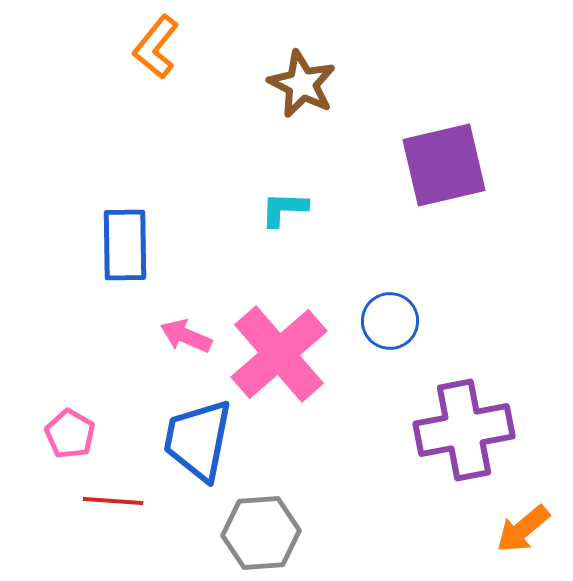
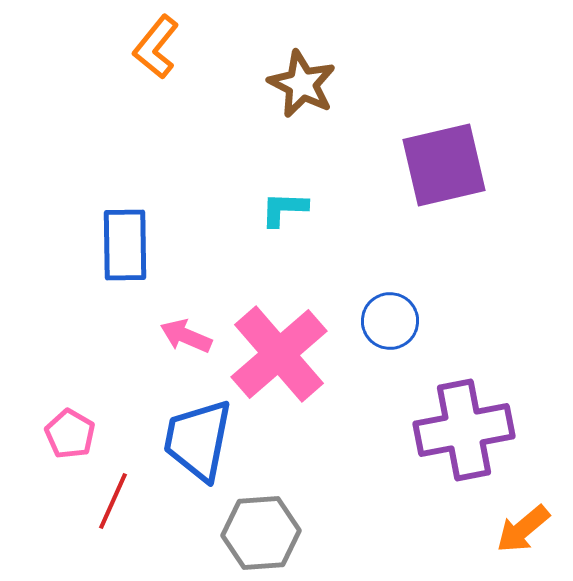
red line: rotated 70 degrees counterclockwise
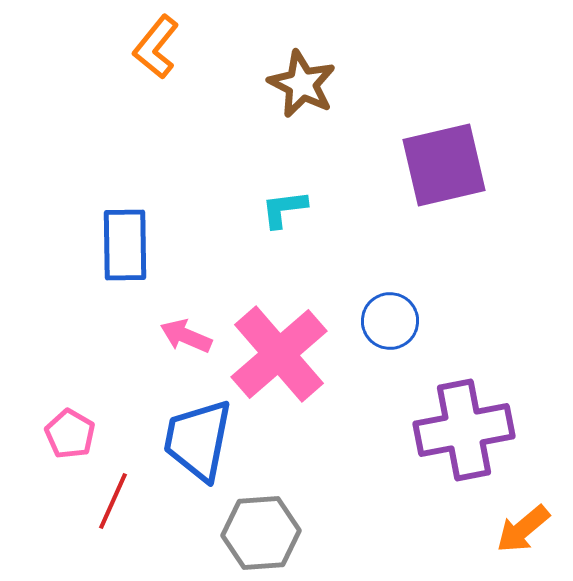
cyan L-shape: rotated 9 degrees counterclockwise
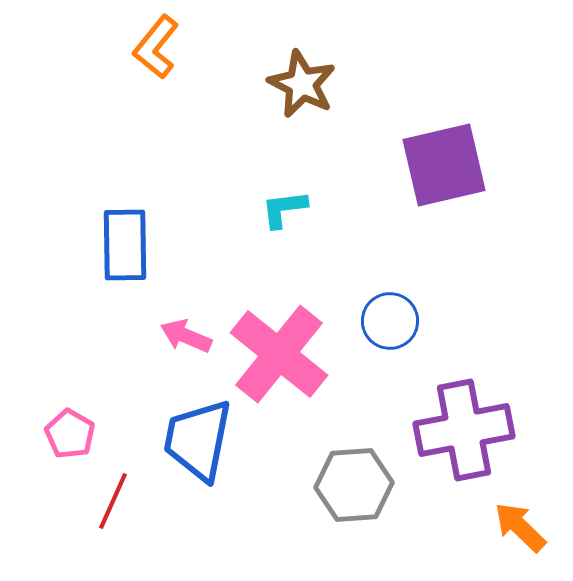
pink cross: rotated 10 degrees counterclockwise
orange arrow: moved 3 px left, 2 px up; rotated 84 degrees clockwise
gray hexagon: moved 93 px right, 48 px up
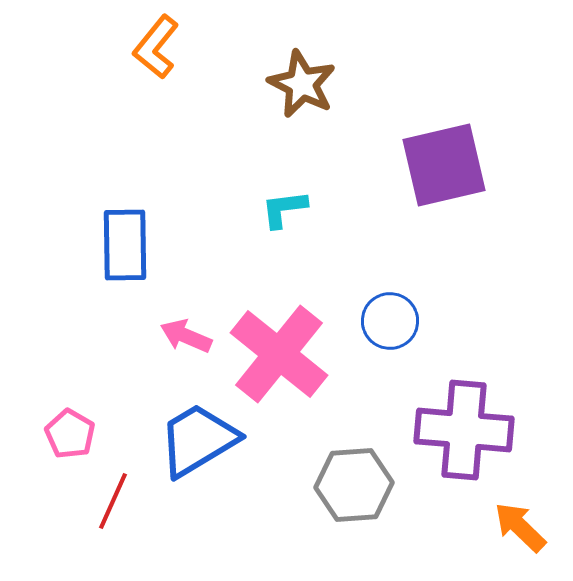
purple cross: rotated 16 degrees clockwise
blue trapezoid: rotated 48 degrees clockwise
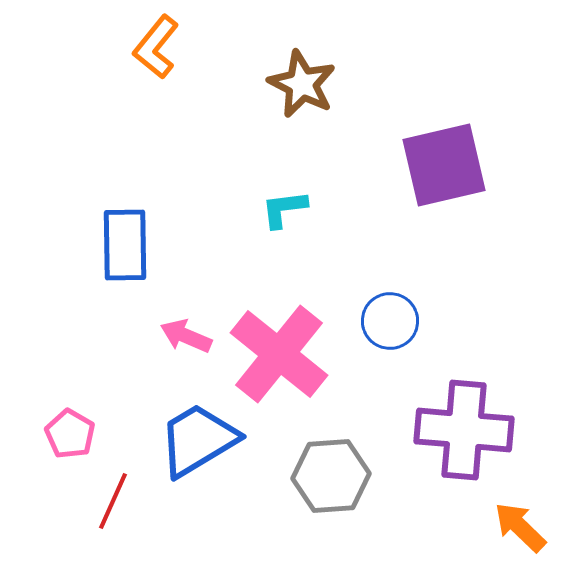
gray hexagon: moved 23 px left, 9 px up
